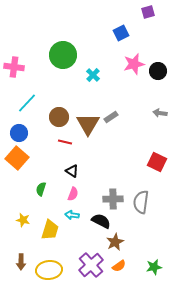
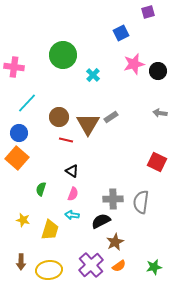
red line: moved 1 px right, 2 px up
black semicircle: rotated 54 degrees counterclockwise
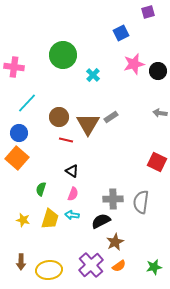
yellow trapezoid: moved 11 px up
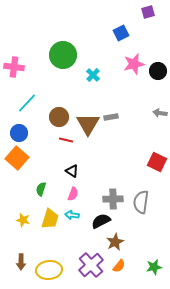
gray rectangle: rotated 24 degrees clockwise
orange semicircle: rotated 16 degrees counterclockwise
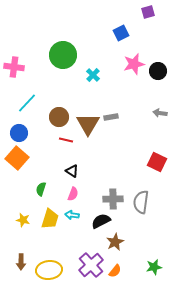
orange semicircle: moved 4 px left, 5 px down
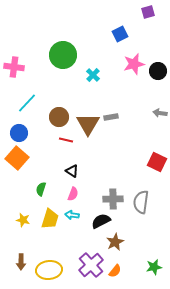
blue square: moved 1 px left, 1 px down
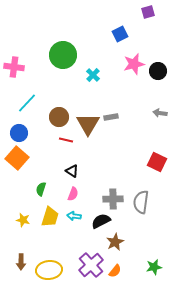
cyan arrow: moved 2 px right, 1 px down
yellow trapezoid: moved 2 px up
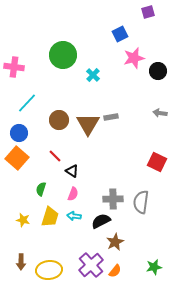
pink star: moved 6 px up
brown circle: moved 3 px down
red line: moved 11 px left, 16 px down; rotated 32 degrees clockwise
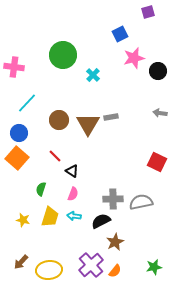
gray semicircle: rotated 70 degrees clockwise
brown arrow: rotated 42 degrees clockwise
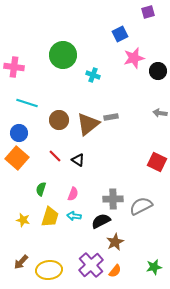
cyan cross: rotated 24 degrees counterclockwise
cyan line: rotated 65 degrees clockwise
brown triangle: rotated 20 degrees clockwise
black triangle: moved 6 px right, 11 px up
gray semicircle: moved 4 px down; rotated 15 degrees counterclockwise
